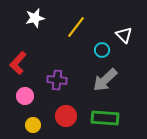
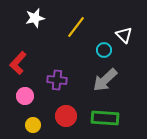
cyan circle: moved 2 px right
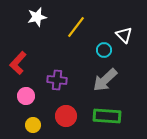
white star: moved 2 px right, 1 px up
pink circle: moved 1 px right
green rectangle: moved 2 px right, 2 px up
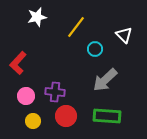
cyan circle: moved 9 px left, 1 px up
purple cross: moved 2 px left, 12 px down
yellow circle: moved 4 px up
